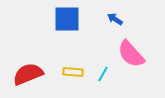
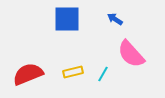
yellow rectangle: rotated 18 degrees counterclockwise
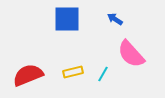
red semicircle: moved 1 px down
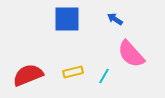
cyan line: moved 1 px right, 2 px down
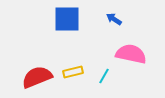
blue arrow: moved 1 px left
pink semicircle: rotated 144 degrees clockwise
red semicircle: moved 9 px right, 2 px down
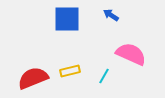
blue arrow: moved 3 px left, 4 px up
pink semicircle: rotated 12 degrees clockwise
yellow rectangle: moved 3 px left, 1 px up
red semicircle: moved 4 px left, 1 px down
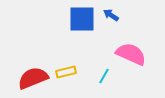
blue square: moved 15 px right
yellow rectangle: moved 4 px left, 1 px down
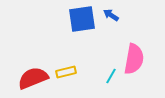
blue square: rotated 8 degrees counterclockwise
pink semicircle: moved 3 px right, 5 px down; rotated 76 degrees clockwise
cyan line: moved 7 px right
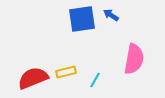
cyan line: moved 16 px left, 4 px down
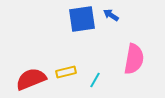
red semicircle: moved 2 px left, 1 px down
